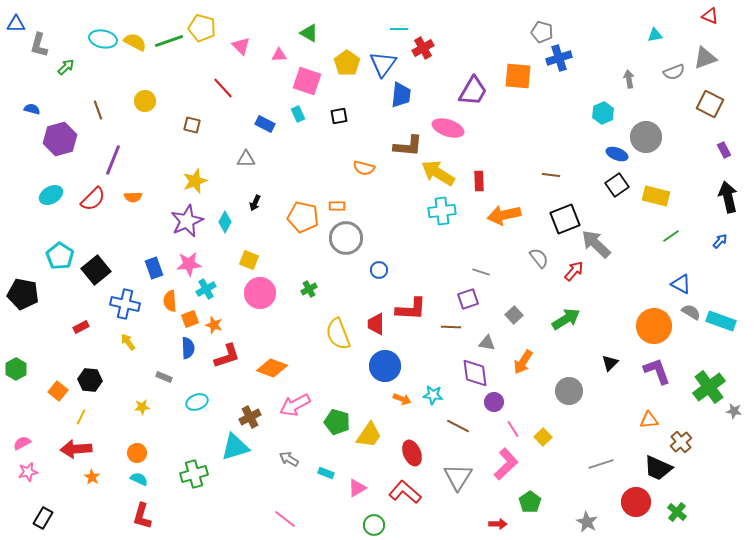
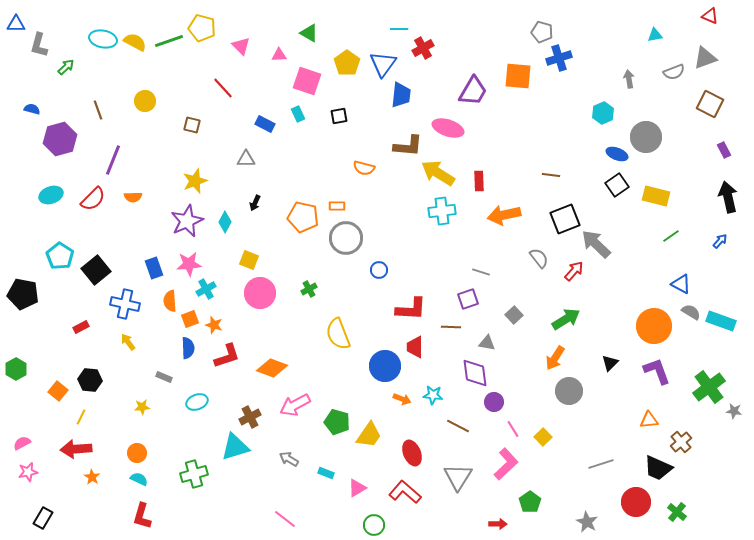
cyan ellipse at (51, 195): rotated 10 degrees clockwise
red trapezoid at (376, 324): moved 39 px right, 23 px down
orange arrow at (523, 362): moved 32 px right, 4 px up
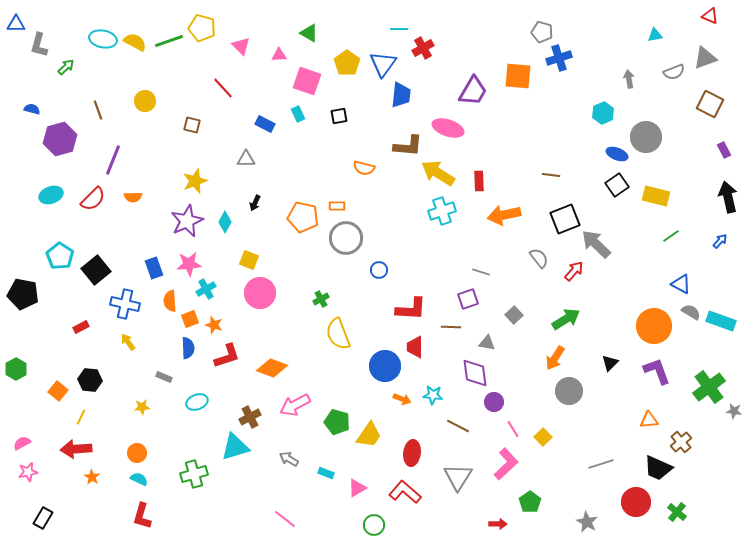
cyan cross at (442, 211): rotated 12 degrees counterclockwise
green cross at (309, 289): moved 12 px right, 10 px down
red ellipse at (412, 453): rotated 30 degrees clockwise
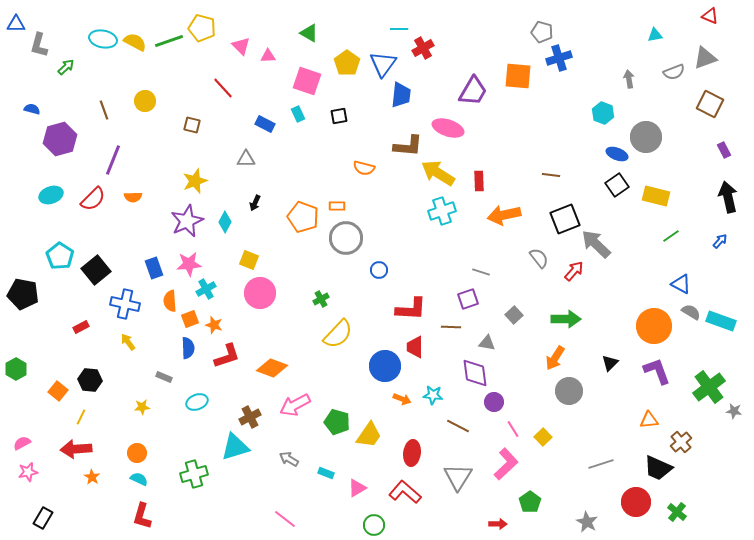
pink triangle at (279, 55): moved 11 px left, 1 px down
brown line at (98, 110): moved 6 px right
cyan hexagon at (603, 113): rotated 15 degrees counterclockwise
orange pentagon at (303, 217): rotated 8 degrees clockwise
green arrow at (566, 319): rotated 32 degrees clockwise
yellow semicircle at (338, 334): rotated 116 degrees counterclockwise
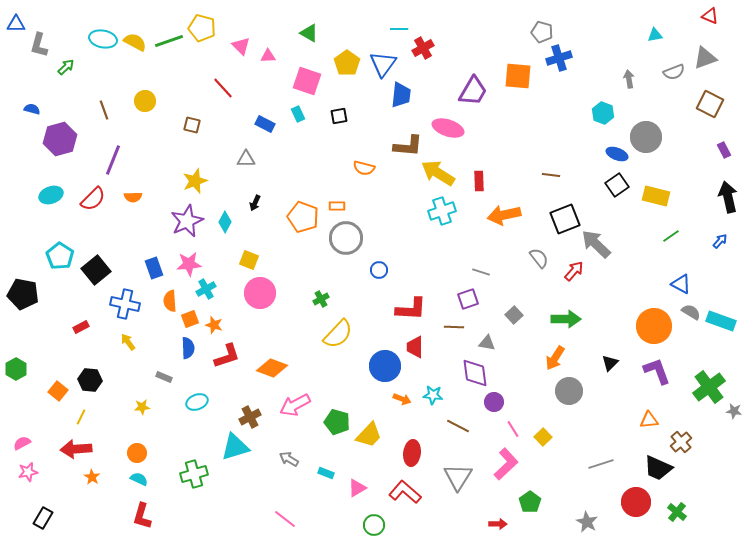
brown line at (451, 327): moved 3 px right
yellow trapezoid at (369, 435): rotated 8 degrees clockwise
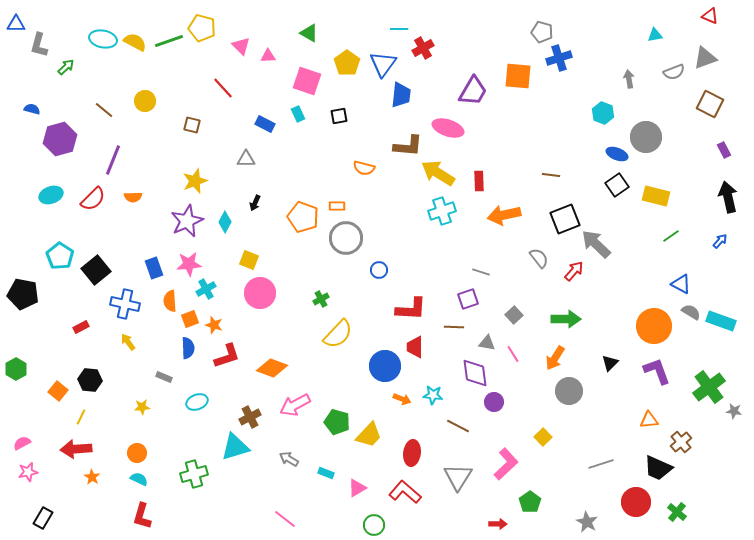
brown line at (104, 110): rotated 30 degrees counterclockwise
pink line at (513, 429): moved 75 px up
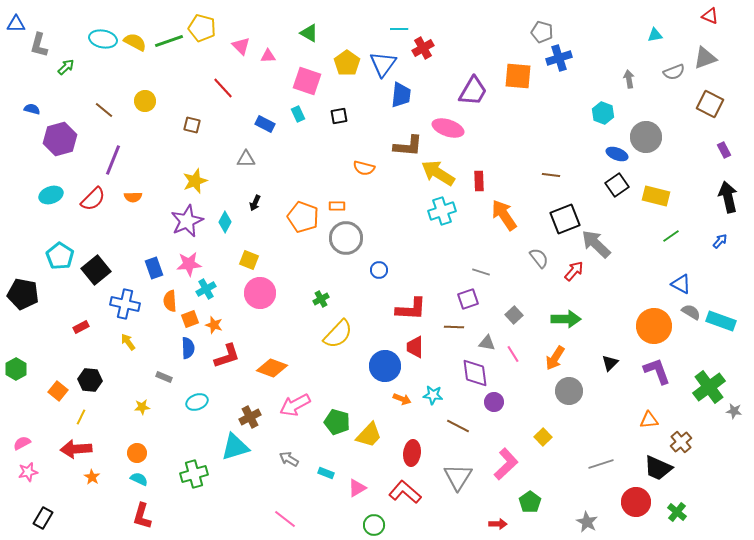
orange arrow at (504, 215): rotated 68 degrees clockwise
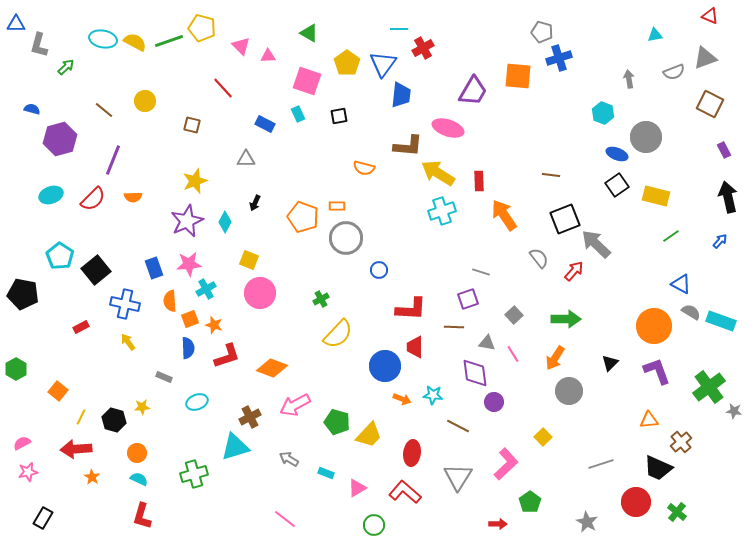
black hexagon at (90, 380): moved 24 px right, 40 px down; rotated 10 degrees clockwise
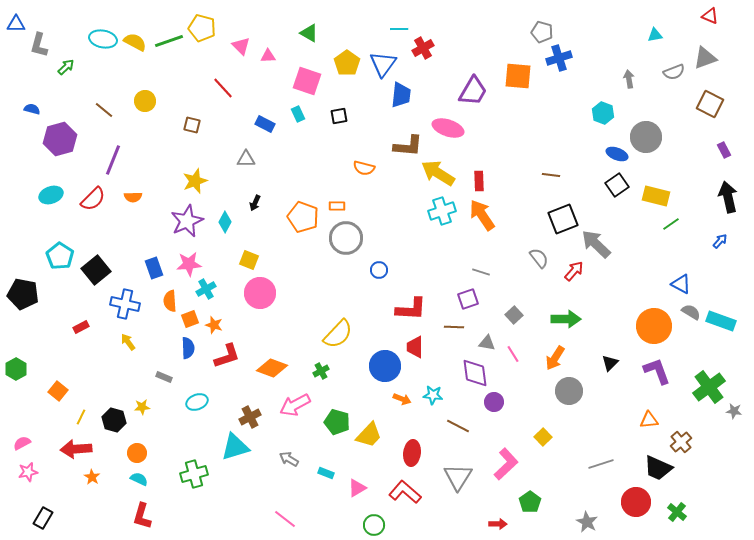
orange arrow at (504, 215): moved 22 px left
black square at (565, 219): moved 2 px left
green line at (671, 236): moved 12 px up
green cross at (321, 299): moved 72 px down
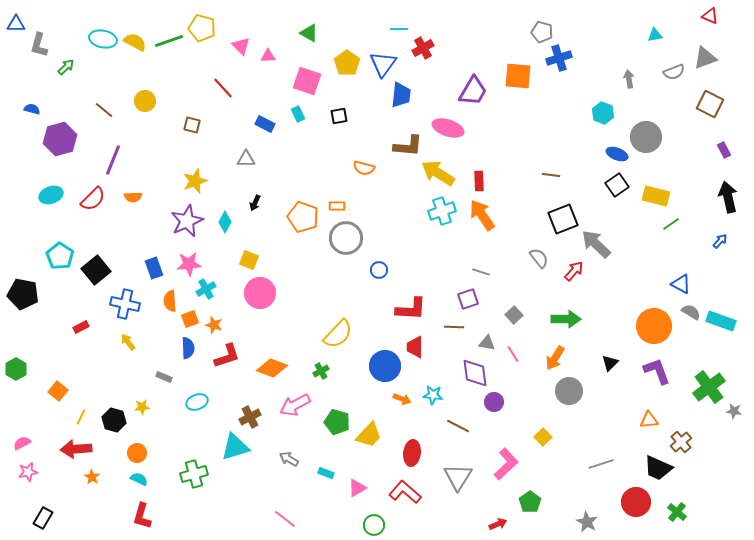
red arrow at (498, 524): rotated 24 degrees counterclockwise
